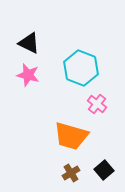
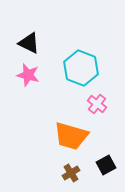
black square: moved 2 px right, 5 px up; rotated 12 degrees clockwise
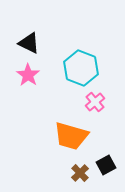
pink star: rotated 20 degrees clockwise
pink cross: moved 2 px left, 2 px up; rotated 12 degrees clockwise
brown cross: moved 9 px right; rotated 12 degrees counterclockwise
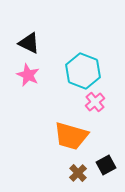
cyan hexagon: moved 2 px right, 3 px down
pink star: rotated 10 degrees counterclockwise
brown cross: moved 2 px left
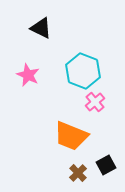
black triangle: moved 12 px right, 15 px up
orange trapezoid: rotated 6 degrees clockwise
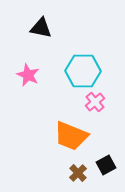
black triangle: rotated 15 degrees counterclockwise
cyan hexagon: rotated 20 degrees counterclockwise
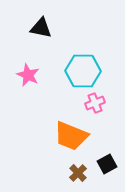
pink cross: moved 1 px down; rotated 18 degrees clockwise
black square: moved 1 px right, 1 px up
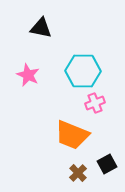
orange trapezoid: moved 1 px right, 1 px up
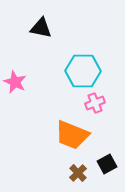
pink star: moved 13 px left, 7 px down
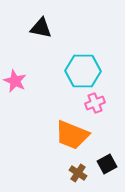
pink star: moved 1 px up
brown cross: rotated 12 degrees counterclockwise
